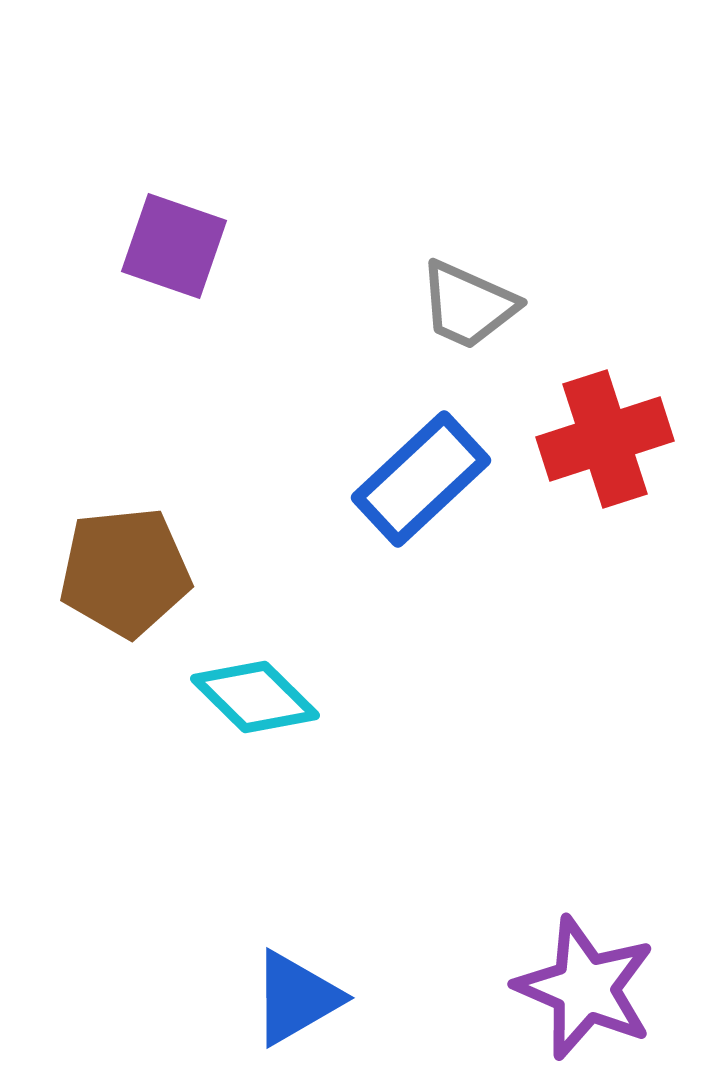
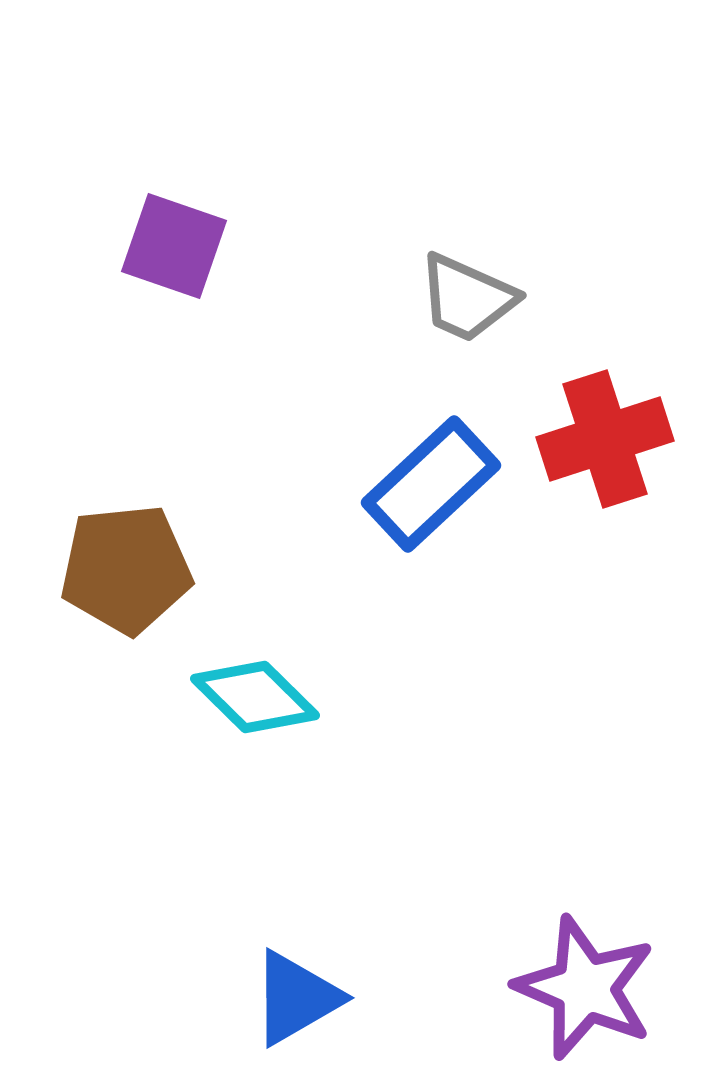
gray trapezoid: moved 1 px left, 7 px up
blue rectangle: moved 10 px right, 5 px down
brown pentagon: moved 1 px right, 3 px up
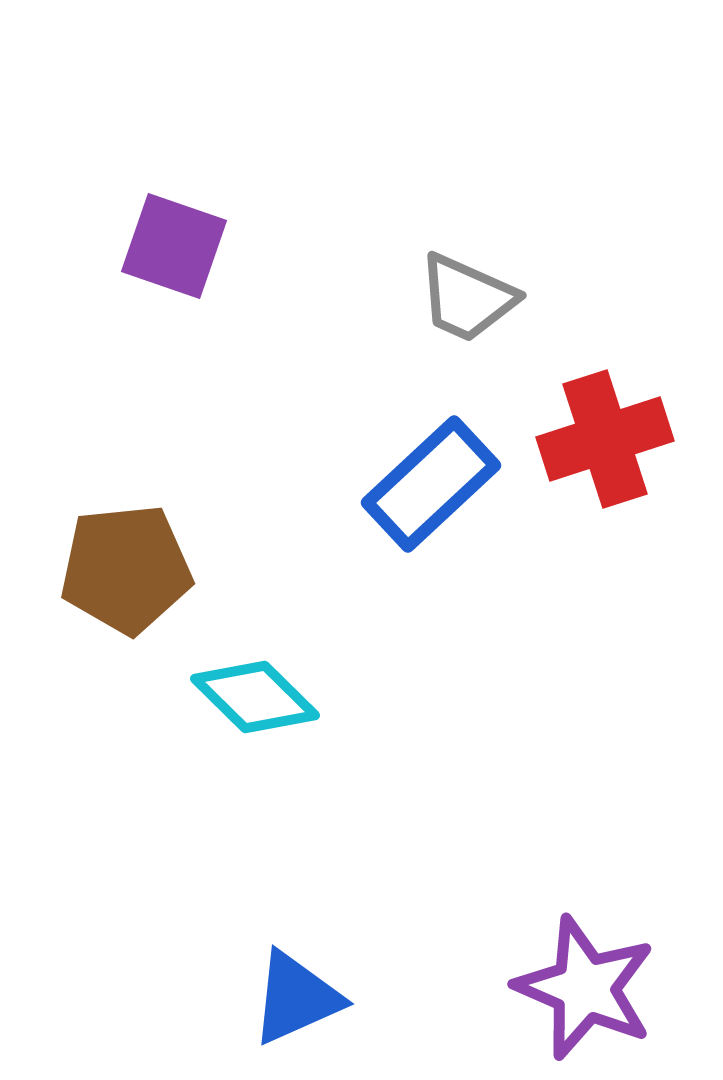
blue triangle: rotated 6 degrees clockwise
